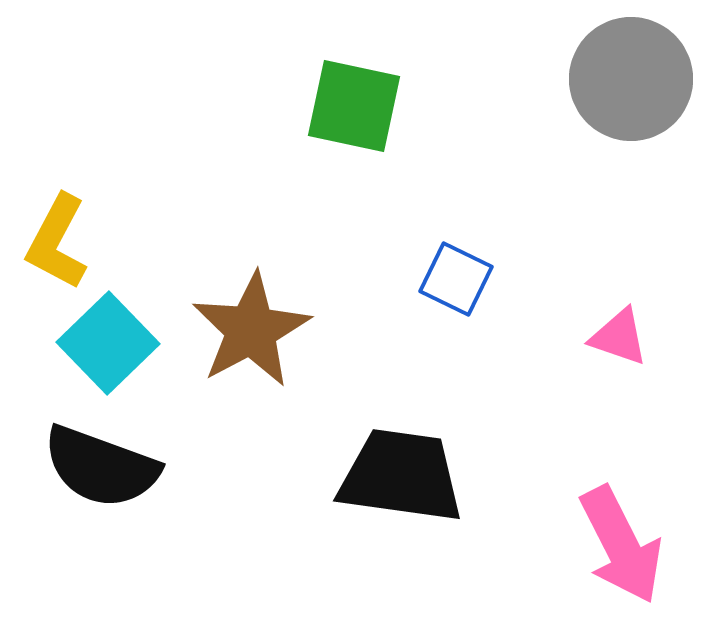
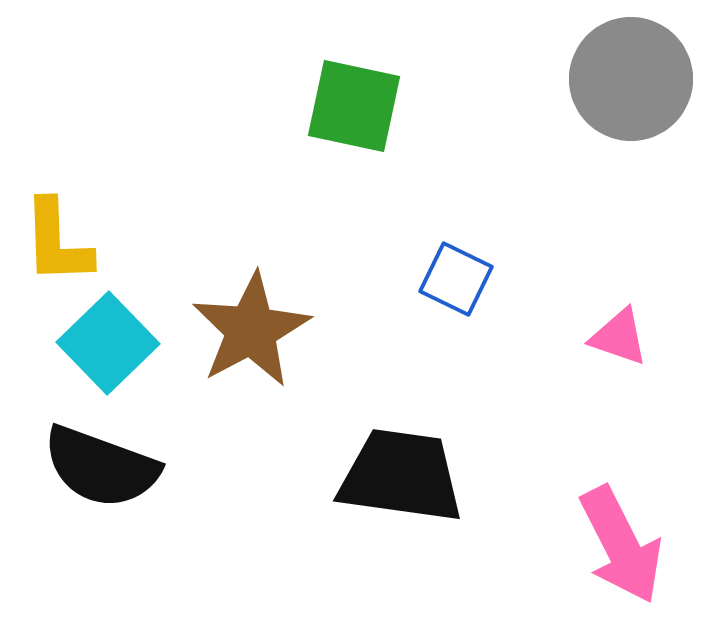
yellow L-shape: rotated 30 degrees counterclockwise
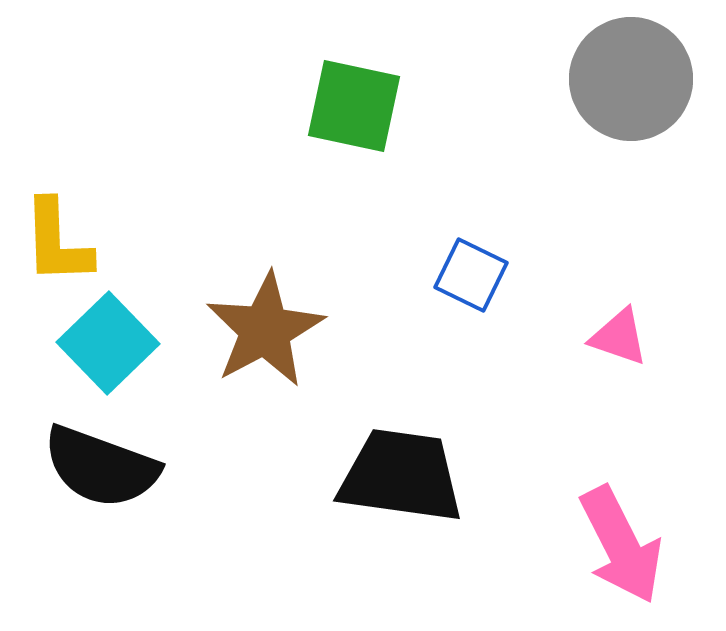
blue square: moved 15 px right, 4 px up
brown star: moved 14 px right
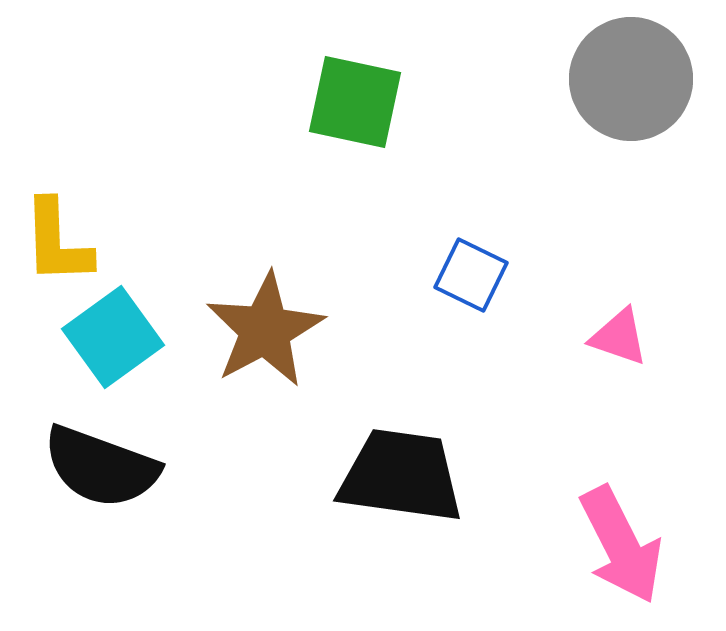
green square: moved 1 px right, 4 px up
cyan square: moved 5 px right, 6 px up; rotated 8 degrees clockwise
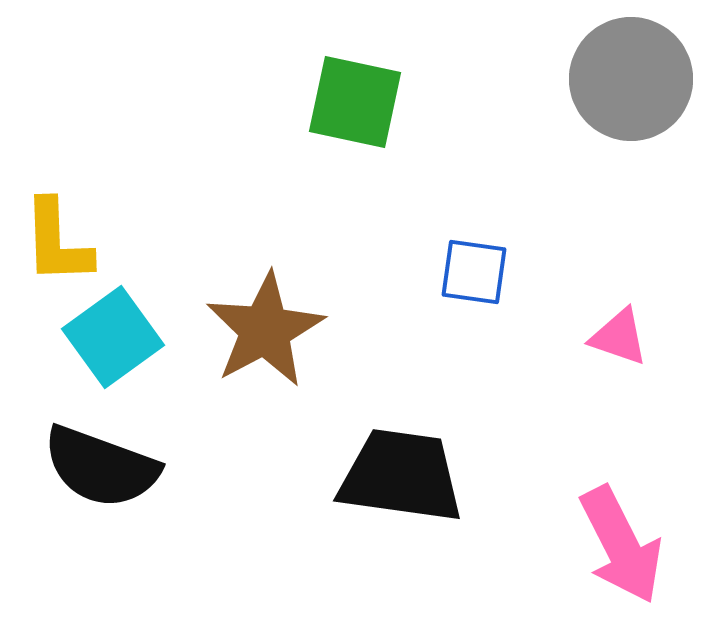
blue square: moved 3 px right, 3 px up; rotated 18 degrees counterclockwise
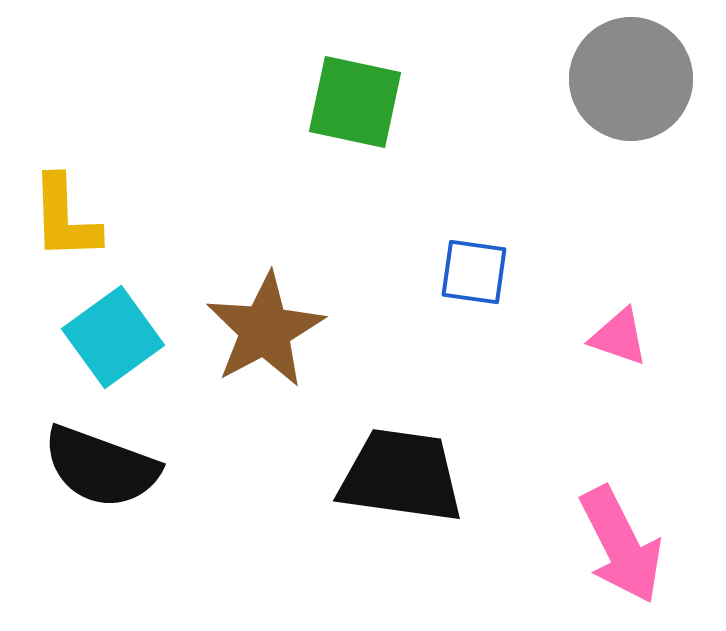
yellow L-shape: moved 8 px right, 24 px up
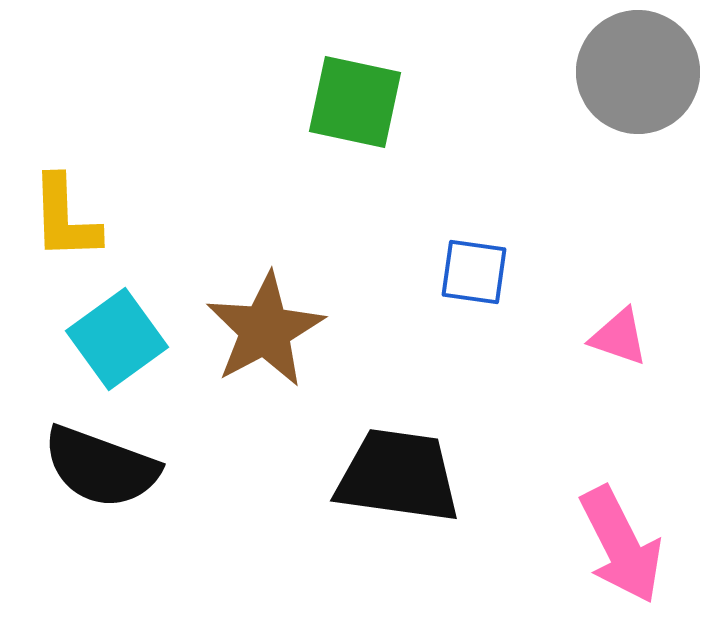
gray circle: moved 7 px right, 7 px up
cyan square: moved 4 px right, 2 px down
black trapezoid: moved 3 px left
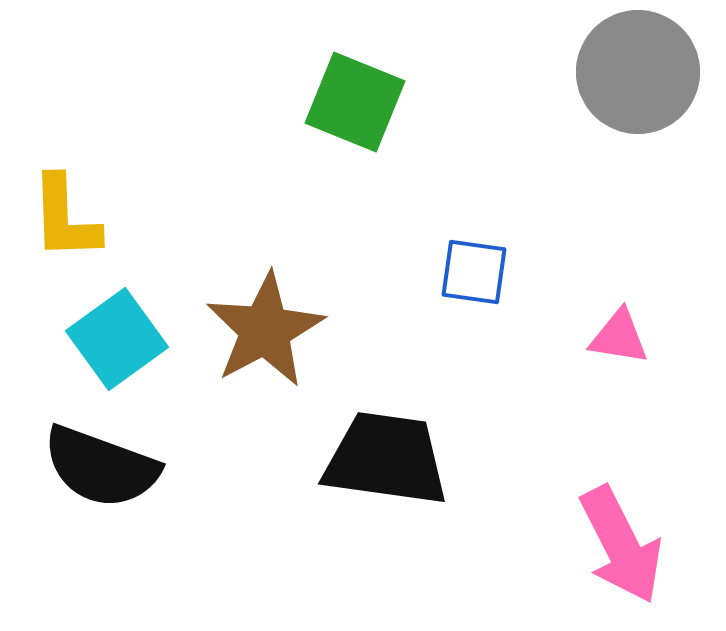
green square: rotated 10 degrees clockwise
pink triangle: rotated 10 degrees counterclockwise
black trapezoid: moved 12 px left, 17 px up
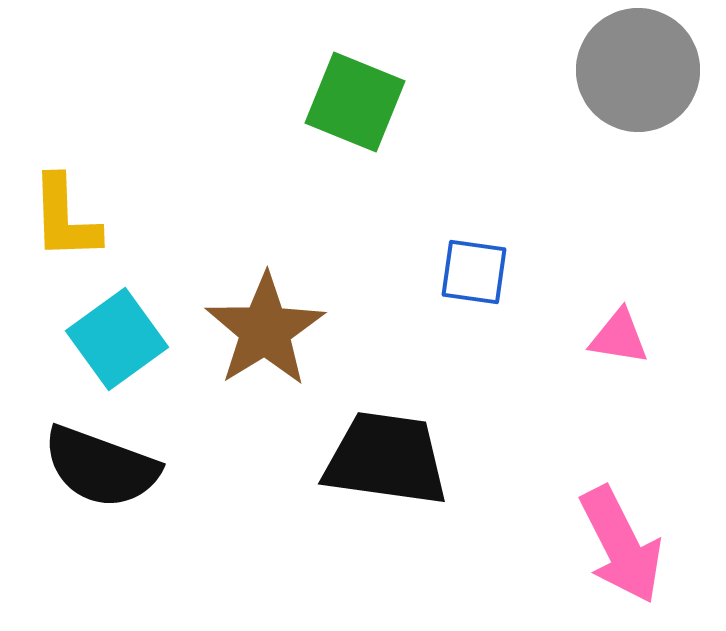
gray circle: moved 2 px up
brown star: rotated 4 degrees counterclockwise
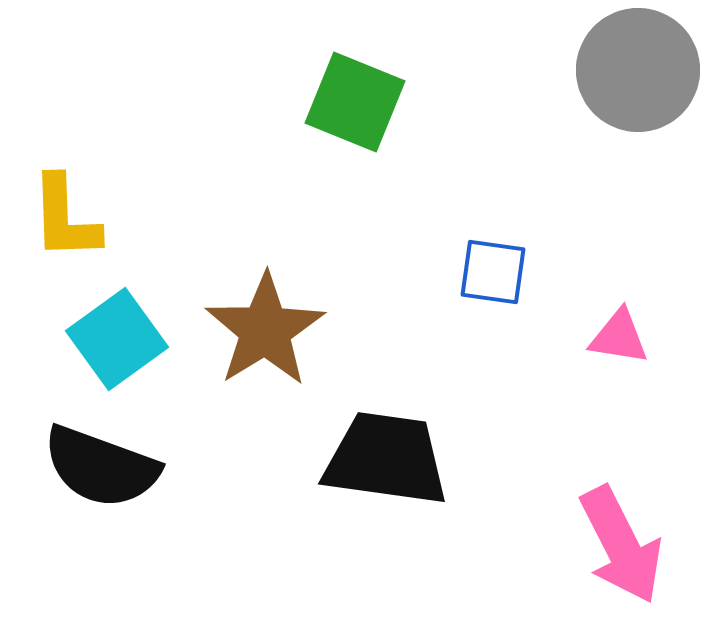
blue square: moved 19 px right
